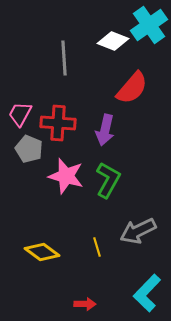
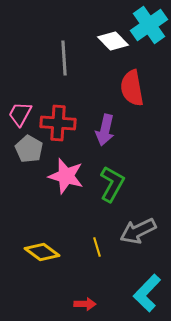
white diamond: rotated 24 degrees clockwise
red semicircle: rotated 129 degrees clockwise
gray pentagon: rotated 8 degrees clockwise
green L-shape: moved 4 px right, 4 px down
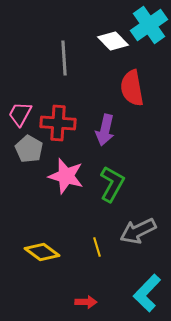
red arrow: moved 1 px right, 2 px up
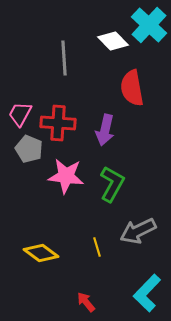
cyan cross: rotated 12 degrees counterclockwise
gray pentagon: rotated 8 degrees counterclockwise
pink star: rotated 9 degrees counterclockwise
yellow diamond: moved 1 px left, 1 px down
red arrow: rotated 130 degrees counterclockwise
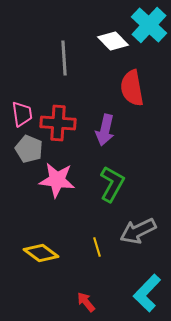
pink trapezoid: moved 2 px right; rotated 144 degrees clockwise
pink star: moved 9 px left, 4 px down
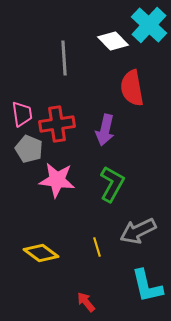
red cross: moved 1 px left, 1 px down; rotated 12 degrees counterclockwise
cyan L-shape: moved 7 px up; rotated 57 degrees counterclockwise
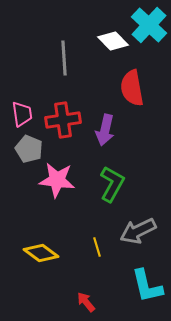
red cross: moved 6 px right, 4 px up
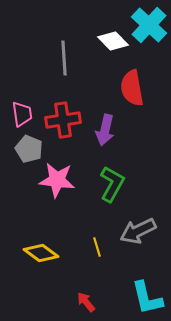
cyan L-shape: moved 12 px down
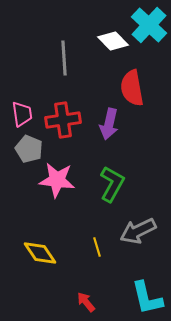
purple arrow: moved 4 px right, 6 px up
yellow diamond: moved 1 px left; rotated 20 degrees clockwise
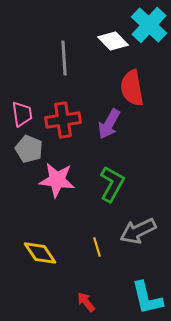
purple arrow: rotated 16 degrees clockwise
